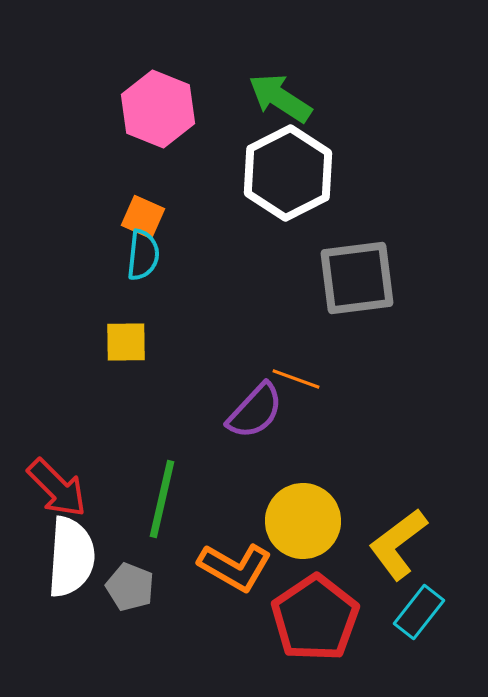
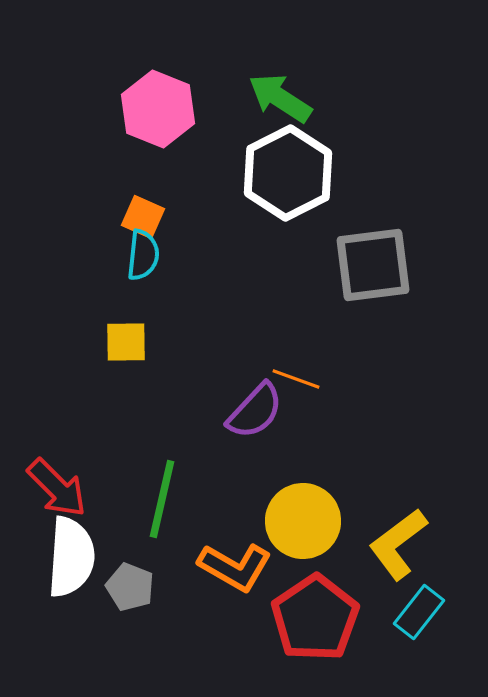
gray square: moved 16 px right, 13 px up
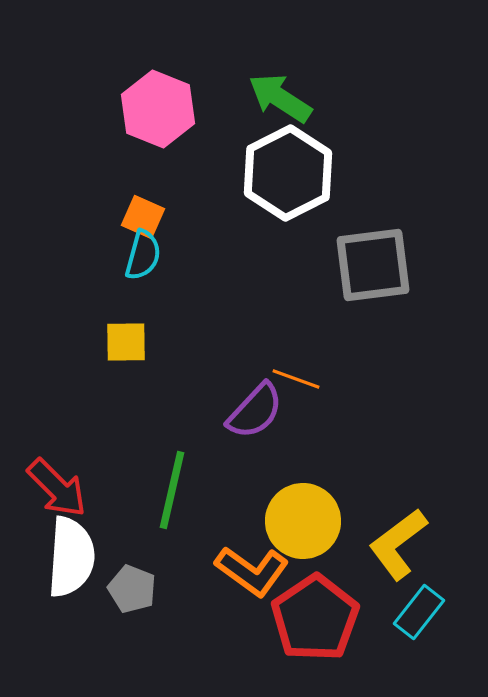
cyan semicircle: rotated 9 degrees clockwise
green line: moved 10 px right, 9 px up
orange L-shape: moved 17 px right, 4 px down; rotated 6 degrees clockwise
gray pentagon: moved 2 px right, 2 px down
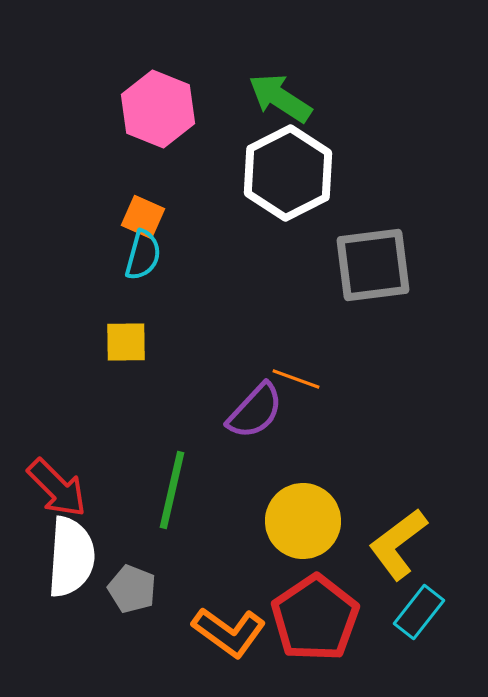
orange L-shape: moved 23 px left, 61 px down
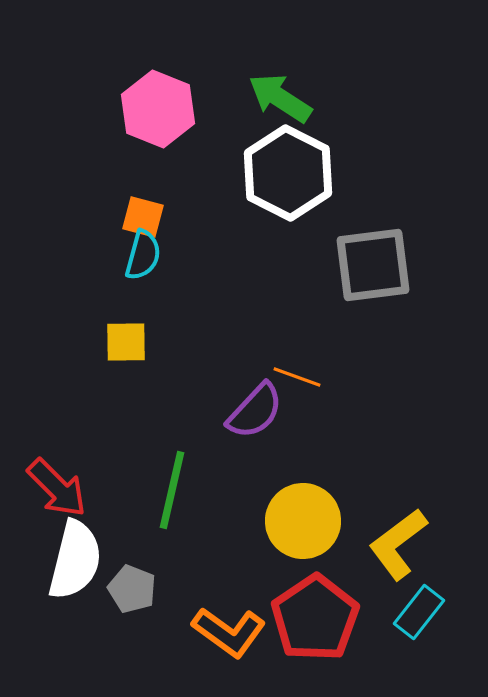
white hexagon: rotated 6 degrees counterclockwise
orange square: rotated 9 degrees counterclockwise
orange line: moved 1 px right, 2 px up
white semicircle: moved 4 px right, 3 px down; rotated 10 degrees clockwise
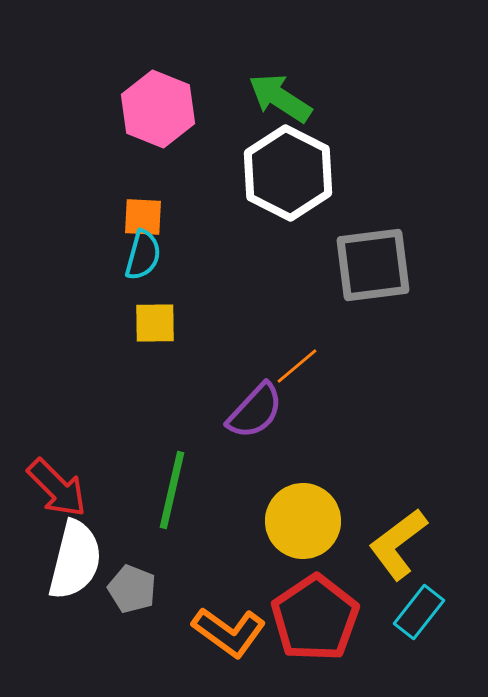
orange square: rotated 12 degrees counterclockwise
yellow square: moved 29 px right, 19 px up
orange line: moved 11 px up; rotated 60 degrees counterclockwise
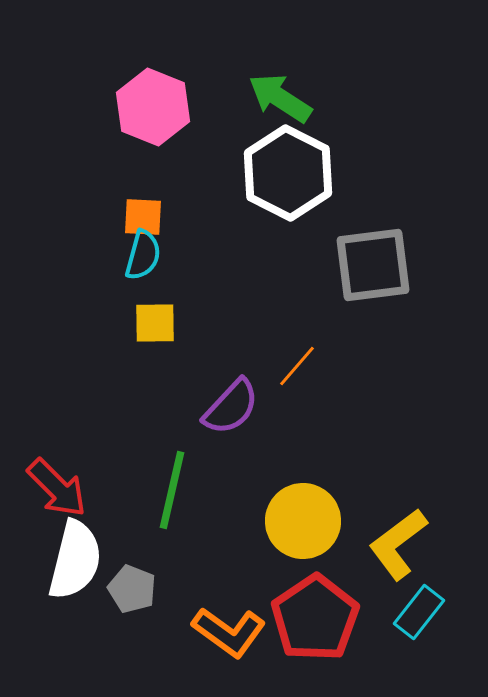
pink hexagon: moved 5 px left, 2 px up
orange line: rotated 9 degrees counterclockwise
purple semicircle: moved 24 px left, 4 px up
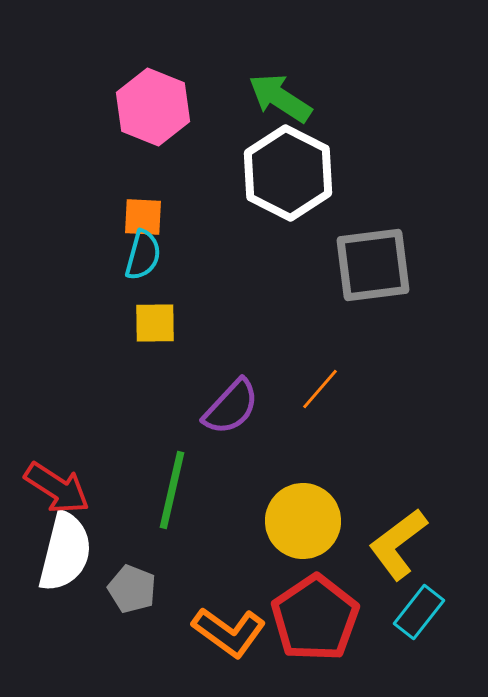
orange line: moved 23 px right, 23 px down
red arrow: rotated 12 degrees counterclockwise
white semicircle: moved 10 px left, 8 px up
